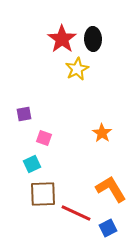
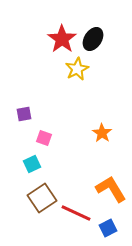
black ellipse: rotated 35 degrees clockwise
brown square: moved 1 px left, 4 px down; rotated 32 degrees counterclockwise
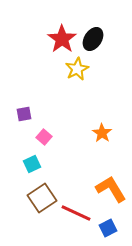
pink square: moved 1 px up; rotated 21 degrees clockwise
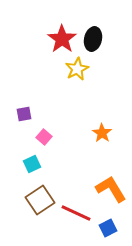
black ellipse: rotated 20 degrees counterclockwise
brown square: moved 2 px left, 2 px down
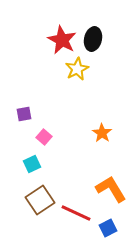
red star: moved 1 px down; rotated 8 degrees counterclockwise
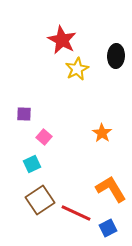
black ellipse: moved 23 px right, 17 px down; rotated 10 degrees counterclockwise
purple square: rotated 14 degrees clockwise
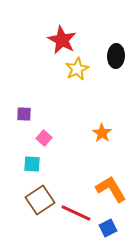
pink square: moved 1 px down
cyan square: rotated 30 degrees clockwise
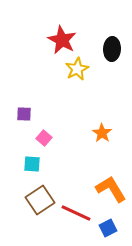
black ellipse: moved 4 px left, 7 px up
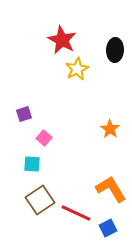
black ellipse: moved 3 px right, 1 px down
purple square: rotated 21 degrees counterclockwise
orange star: moved 8 px right, 4 px up
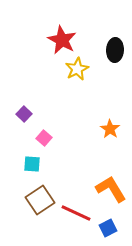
purple square: rotated 28 degrees counterclockwise
